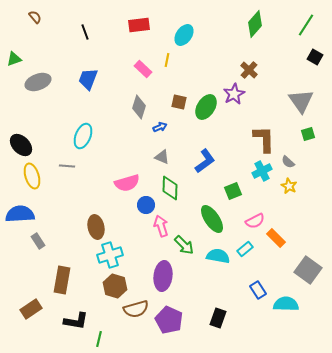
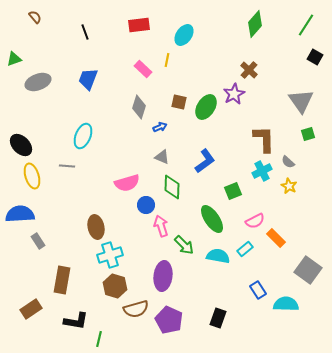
green diamond at (170, 188): moved 2 px right, 1 px up
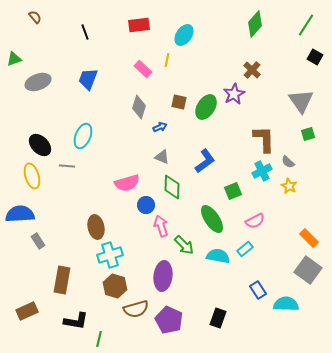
brown cross at (249, 70): moved 3 px right
black ellipse at (21, 145): moved 19 px right
orange rectangle at (276, 238): moved 33 px right
brown rectangle at (31, 309): moved 4 px left, 2 px down; rotated 10 degrees clockwise
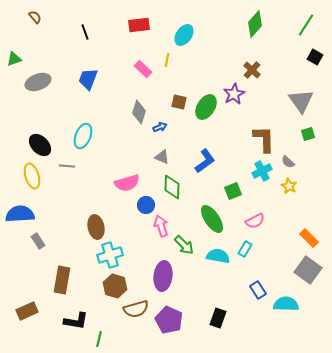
gray diamond at (139, 107): moved 5 px down
cyan rectangle at (245, 249): rotated 21 degrees counterclockwise
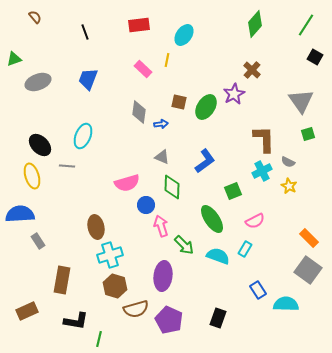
gray diamond at (139, 112): rotated 10 degrees counterclockwise
blue arrow at (160, 127): moved 1 px right, 3 px up; rotated 16 degrees clockwise
gray semicircle at (288, 162): rotated 16 degrees counterclockwise
cyan semicircle at (218, 256): rotated 10 degrees clockwise
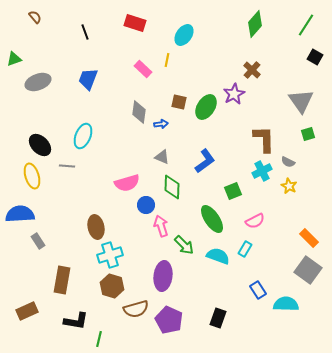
red rectangle at (139, 25): moved 4 px left, 2 px up; rotated 25 degrees clockwise
brown hexagon at (115, 286): moved 3 px left
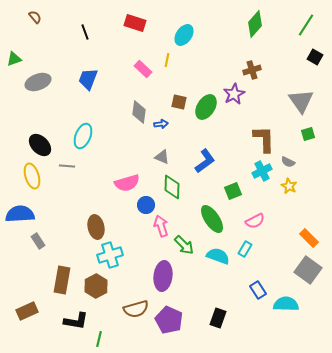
brown cross at (252, 70): rotated 30 degrees clockwise
brown hexagon at (112, 286): moved 16 px left; rotated 15 degrees clockwise
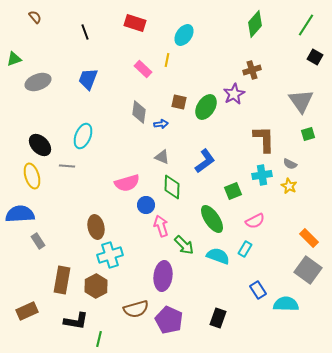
gray semicircle at (288, 162): moved 2 px right, 2 px down
cyan cross at (262, 171): moved 4 px down; rotated 18 degrees clockwise
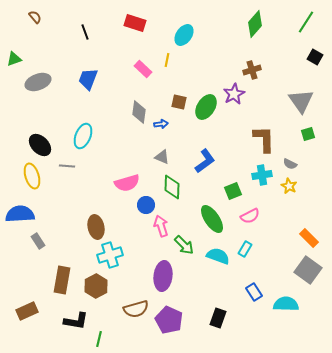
green line at (306, 25): moved 3 px up
pink semicircle at (255, 221): moved 5 px left, 5 px up
blue rectangle at (258, 290): moved 4 px left, 2 px down
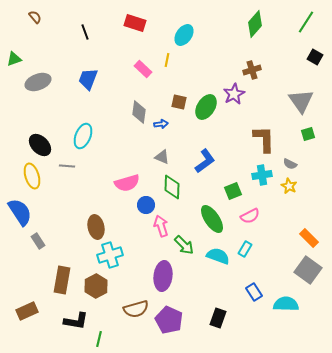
blue semicircle at (20, 214): moved 2 px up; rotated 60 degrees clockwise
